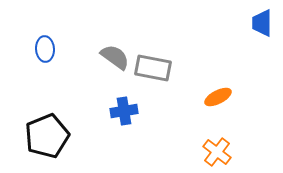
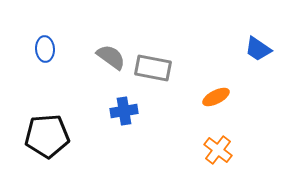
blue trapezoid: moved 4 px left, 26 px down; rotated 56 degrees counterclockwise
gray semicircle: moved 4 px left
orange ellipse: moved 2 px left
black pentagon: rotated 18 degrees clockwise
orange cross: moved 1 px right, 2 px up
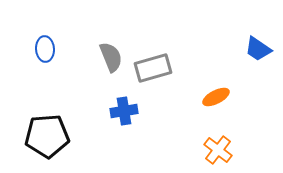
gray semicircle: rotated 32 degrees clockwise
gray rectangle: rotated 27 degrees counterclockwise
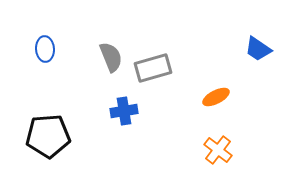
black pentagon: moved 1 px right
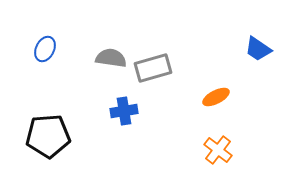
blue ellipse: rotated 30 degrees clockwise
gray semicircle: moved 1 px down; rotated 60 degrees counterclockwise
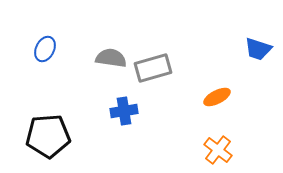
blue trapezoid: rotated 16 degrees counterclockwise
orange ellipse: moved 1 px right
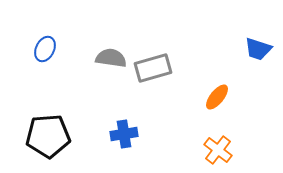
orange ellipse: rotated 24 degrees counterclockwise
blue cross: moved 23 px down
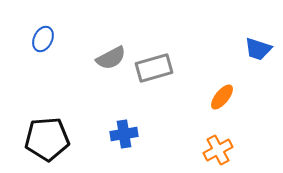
blue ellipse: moved 2 px left, 10 px up
gray semicircle: rotated 144 degrees clockwise
gray rectangle: moved 1 px right
orange ellipse: moved 5 px right
black pentagon: moved 1 px left, 3 px down
orange cross: rotated 24 degrees clockwise
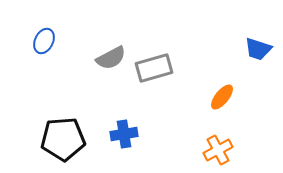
blue ellipse: moved 1 px right, 2 px down
black pentagon: moved 16 px right
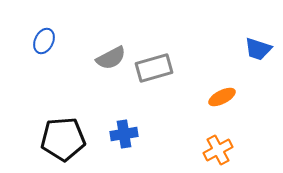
orange ellipse: rotated 24 degrees clockwise
